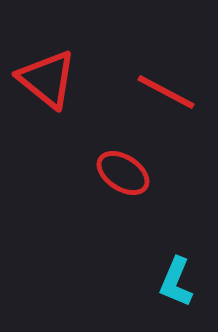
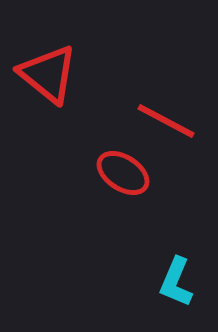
red triangle: moved 1 px right, 5 px up
red line: moved 29 px down
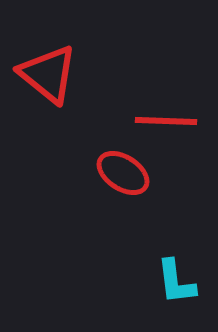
red line: rotated 26 degrees counterclockwise
cyan L-shape: rotated 30 degrees counterclockwise
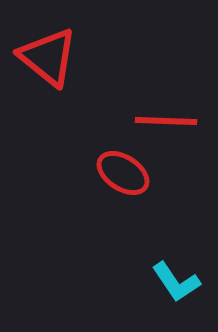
red triangle: moved 17 px up
cyan L-shape: rotated 27 degrees counterclockwise
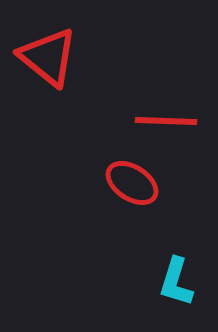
red ellipse: moved 9 px right, 10 px down
cyan L-shape: rotated 51 degrees clockwise
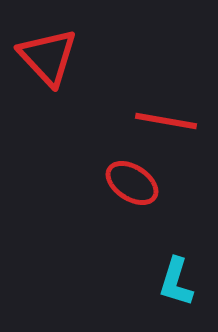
red triangle: rotated 8 degrees clockwise
red line: rotated 8 degrees clockwise
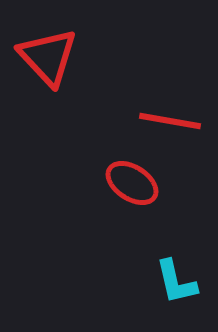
red line: moved 4 px right
cyan L-shape: rotated 30 degrees counterclockwise
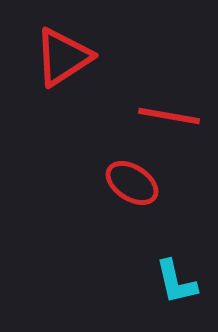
red triangle: moved 15 px right; rotated 40 degrees clockwise
red line: moved 1 px left, 5 px up
